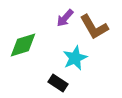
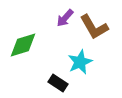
cyan star: moved 5 px right, 4 px down
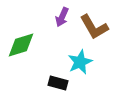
purple arrow: moved 3 px left, 1 px up; rotated 18 degrees counterclockwise
green diamond: moved 2 px left
black rectangle: rotated 18 degrees counterclockwise
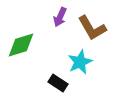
purple arrow: moved 2 px left
brown L-shape: moved 2 px left, 1 px down
black rectangle: rotated 18 degrees clockwise
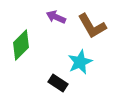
purple arrow: moved 4 px left; rotated 90 degrees clockwise
brown L-shape: moved 2 px up
green diamond: rotated 28 degrees counterclockwise
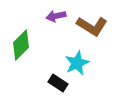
purple arrow: moved 1 px up; rotated 36 degrees counterclockwise
brown L-shape: rotated 28 degrees counterclockwise
cyan star: moved 3 px left, 1 px down
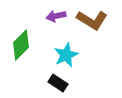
brown L-shape: moved 6 px up
cyan star: moved 11 px left, 8 px up
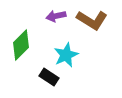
black rectangle: moved 9 px left, 6 px up
